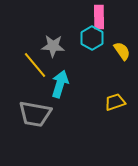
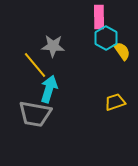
cyan hexagon: moved 14 px right
cyan arrow: moved 11 px left, 5 px down
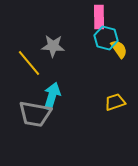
cyan hexagon: rotated 15 degrees counterclockwise
yellow semicircle: moved 3 px left, 2 px up
yellow line: moved 6 px left, 2 px up
cyan arrow: moved 3 px right, 7 px down
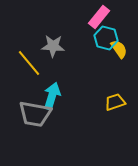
pink rectangle: rotated 40 degrees clockwise
